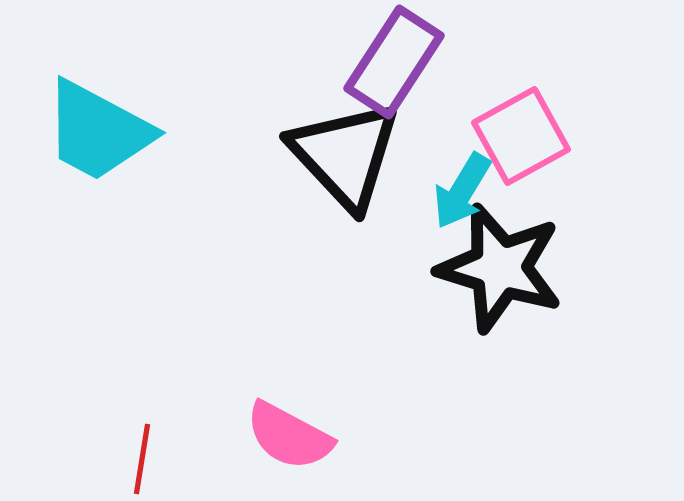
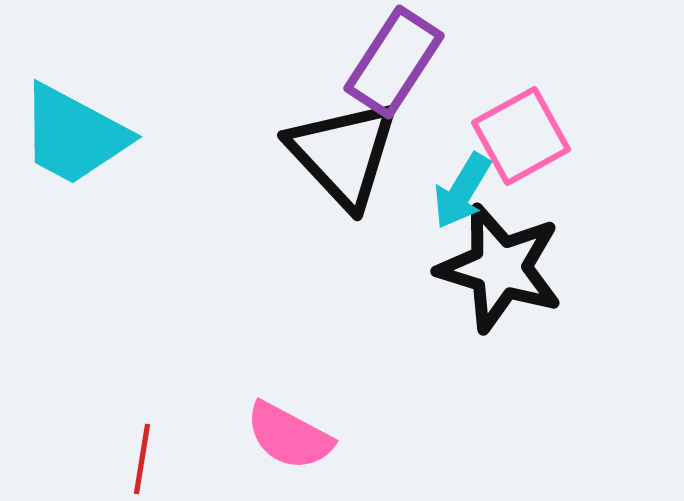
cyan trapezoid: moved 24 px left, 4 px down
black triangle: moved 2 px left, 1 px up
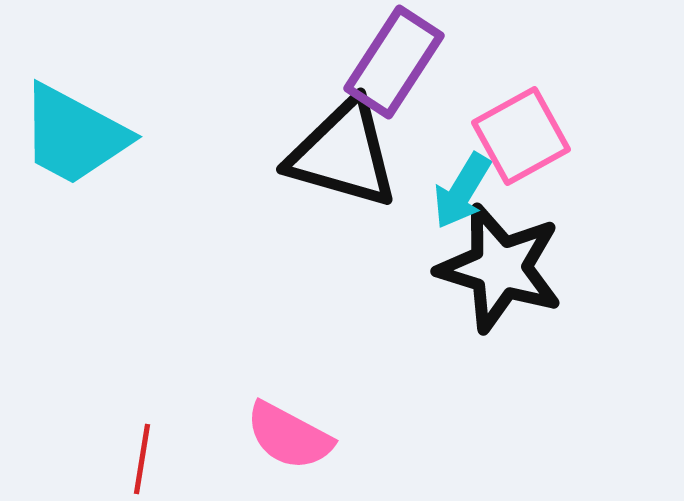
black triangle: rotated 31 degrees counterclockwise
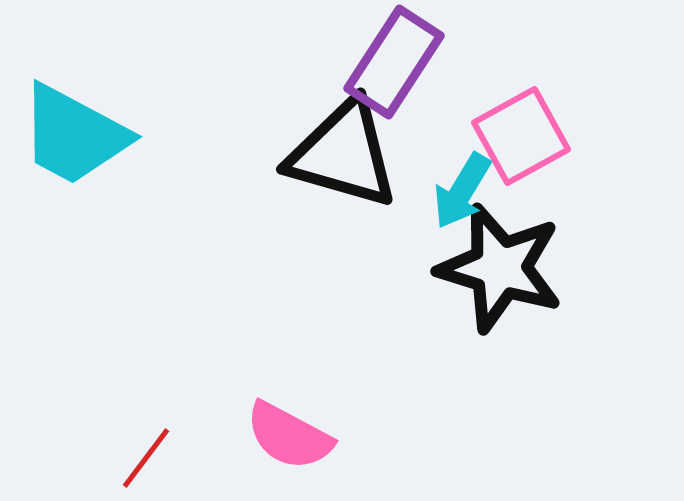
red line: moved 4 px right, 1 px up; rotated 28 degrees clockwise
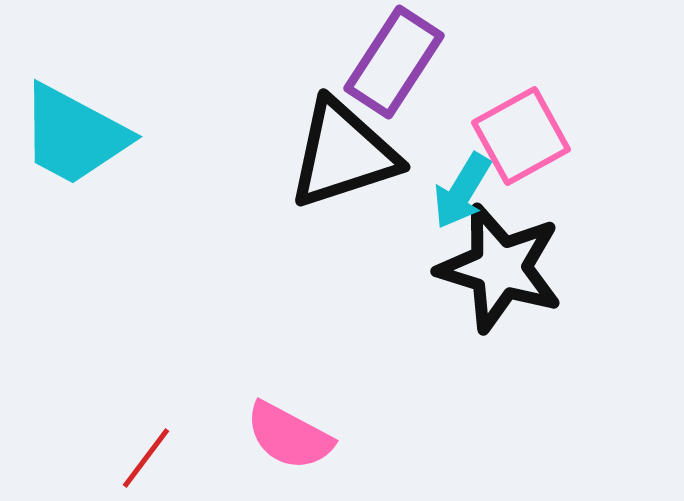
black triangle: rotated 34 degrees counterclockwise
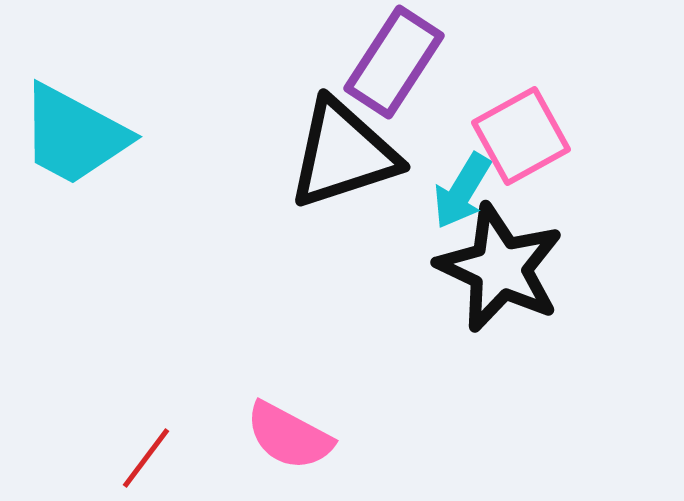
black star: rotated 8 degrees clockwise
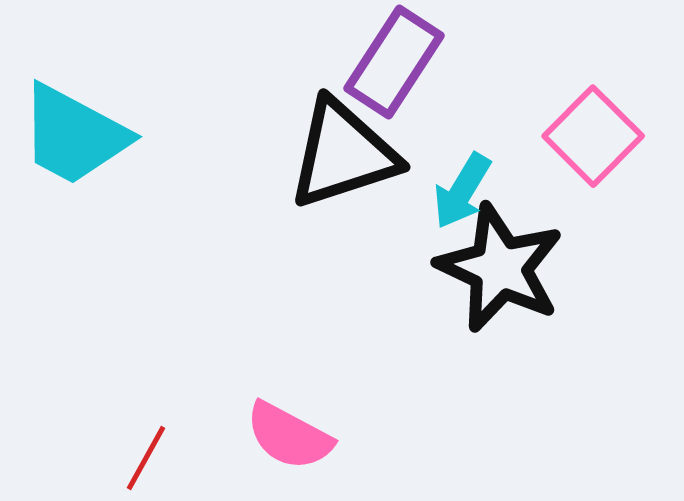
pink square: moved 72 px right; rotated 16 degrees counterclockwise
red line: rotated 8 degrees counterclockwise
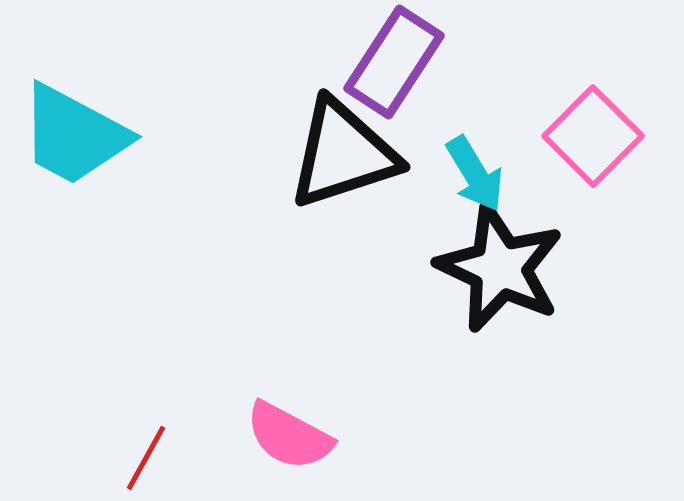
cyan arrow: moved 13 px right, 17 px up; rotated 62 degrees counterclockwise
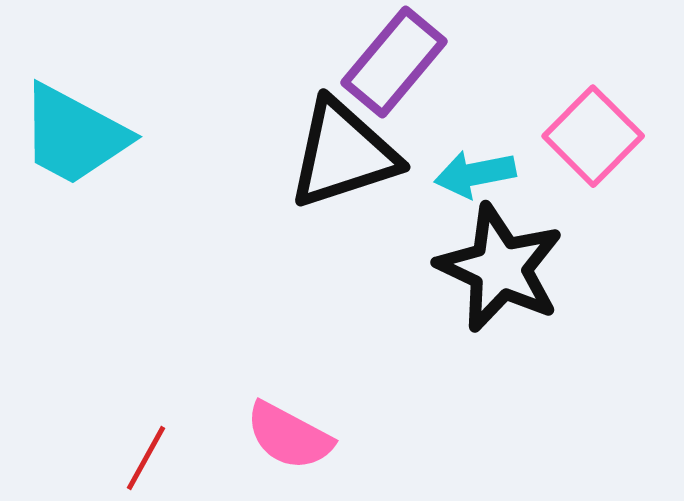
purple rectangle: rotated 7 degrees clockwise
cyan arrow: rotated 110 degrees clockwise
